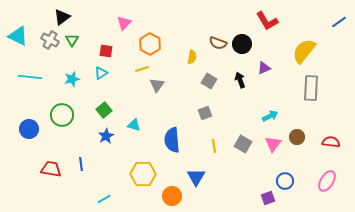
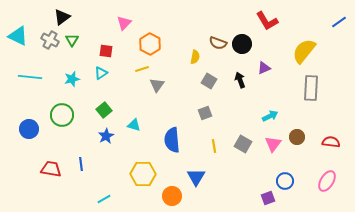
yellow semicircle at (192, 57): moved 3 px right
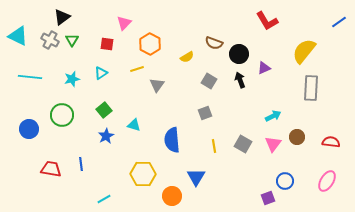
brown semicircle at (218, 43): moved 4 px left
black circle at (242, 44): moved 3 px left, 10 px down
red square at (106, 51): moved 1 px right, 7 px up
yellow semicircle at (195, 57): moved 8 px left; rotated 48 degrees clockwise
yellow line at (142, 69): moved 5 px left
cyan arrow at (270, 116): moved 3 px right
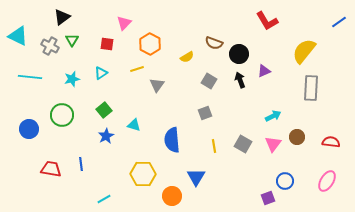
gray cross at (50, 40): moved 6 px down
purple triangle at (264, 68): moved 3 px down
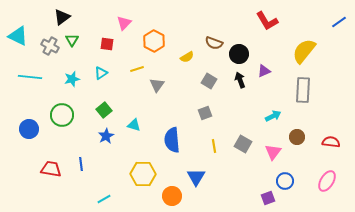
orange hexagon at (150, 44): moved 4 px right, 3 px up
gray rectangle at (311, 88): moved 8 px left, 2 px down
pink triangle at (273, 144): moved 8 px down
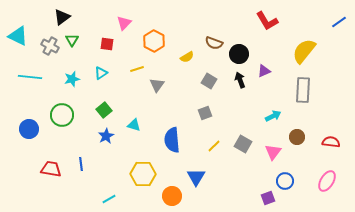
yellow line at (214, 146): rotated 56 degrees clockwise
cyan line at (104, 199): moved 5 px right
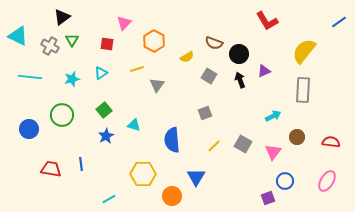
gray square at (209, 81): moved 5 px up
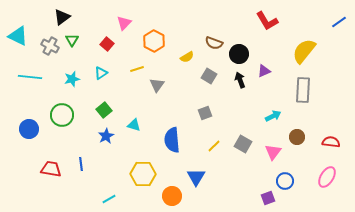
red square at (107, 44): rotated 32 degrees clockwise
pink ellipse at (327, 181): moved 4 px up
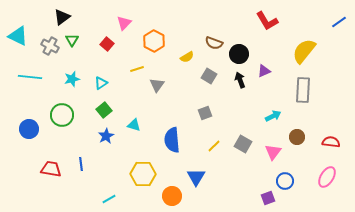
cyan triangle at (101, 73): moved 10 px down
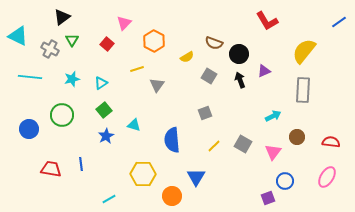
gray cross at (50, 46): moved 3 px down
